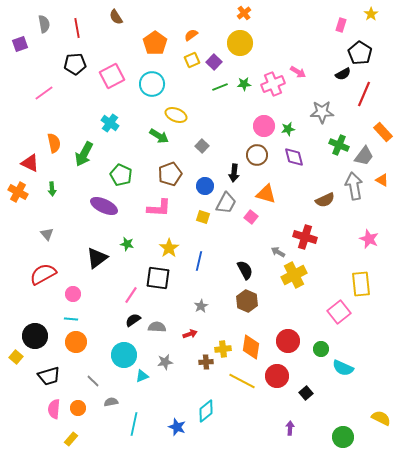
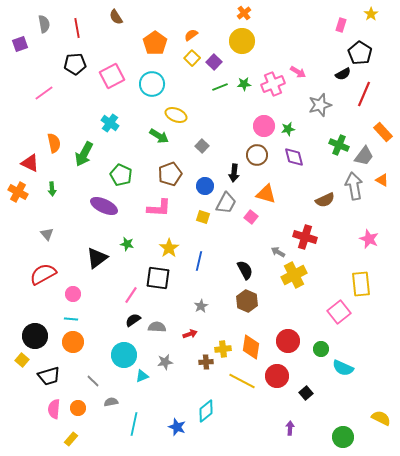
yellow circle at (240, 43): moved 2 px right, 2 px up
yellow square at (192, 60): moved 2 px up; rotated 21 degrees counterclockwise
gray star at (322, 112): moved 2 px left, 7 px up; rotated 15 degrees counterclockwise
orange circle at (76, 342): moved 3 px left
yellow square at (16, 357): moved 6 px right, 3 px down
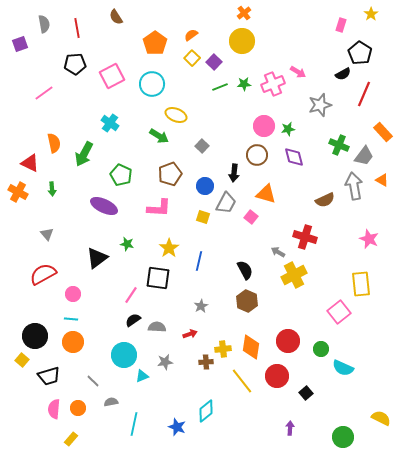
yellow line at (242, 381): rotated 24 degrees clockwise
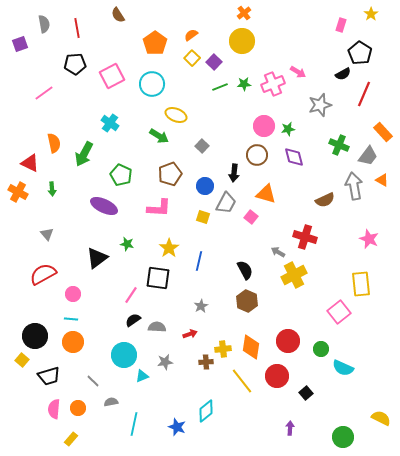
brown semicircle at (116, 17): moved 2 px right, 2 px up
gray trapezoid at (364, 156): moved 4 px right
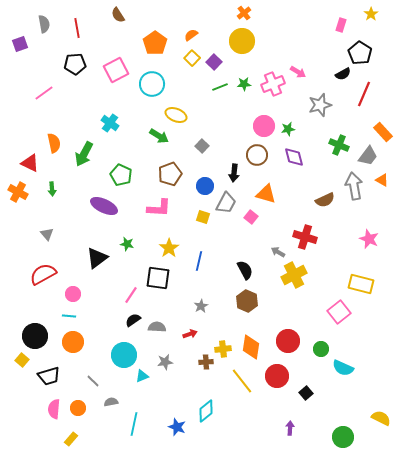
pink square at (112, 76): moved 4 px right, 6 px up
yellow rectangle at (361, 284): rotated 70 degrees counterclockwise
cyan line at (71, 319): moved 2 px left, 3 px up
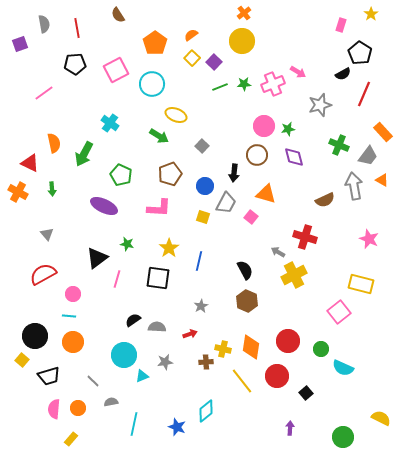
pink line at (131, 295): moved 14 px left, 16 px up; rotated 18 degrees counterclockwise
yellow cross at (223, 349): rotated 21 degrees clockwise
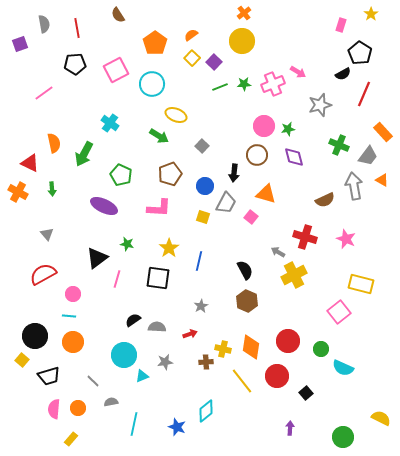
pink star at (369, 239): moved 23 px left
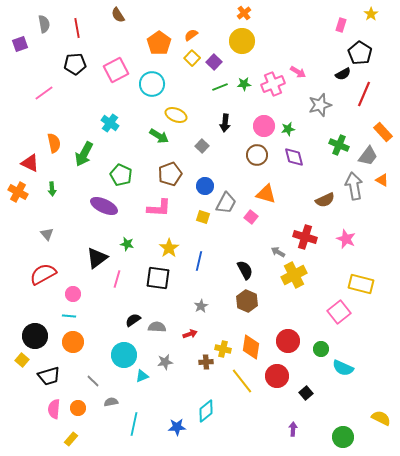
orange pentagon at (155, 43): moved 4 px right
black arrow at (234, 173): moved 9 px left, 50 px up
blue star at (177, 427): rotated 24 degrees counterclockwise
purple arrow at (290, 428): moved 3 px right, 1 px down
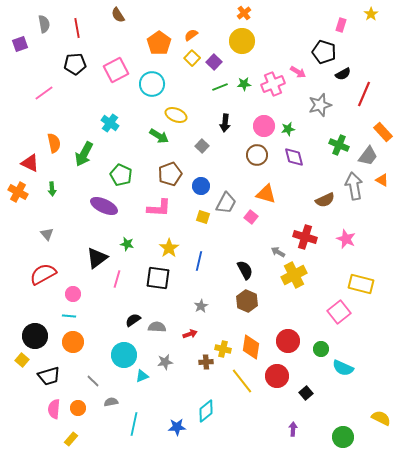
black pentagon at (360, 53): moved 36 px left, 1 px up; rotated 15 degrees counterclockwise
blue circle at (205, 186): moved 4 px left
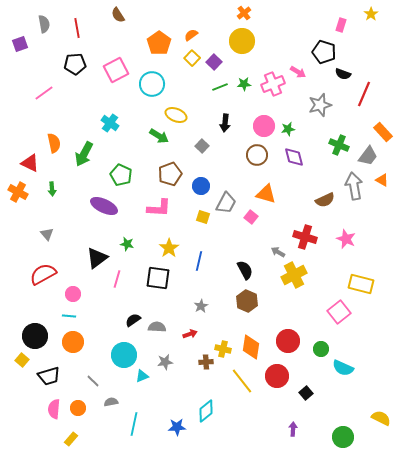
black semicircle at (343, 74): rotated 49 degrees clockwise
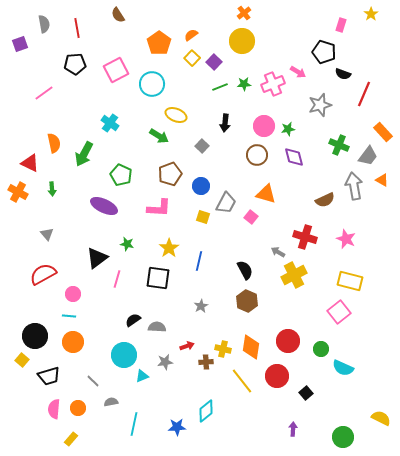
yellow rectangle at (361, 284): moved 11 px left, 3 px up
red arrow at (190, 334): moved 3 px left, 12 px down
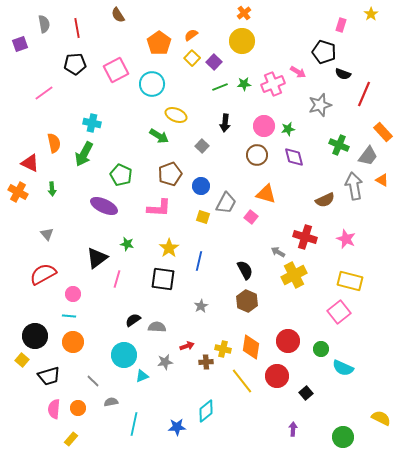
cyan cross at (110, 123): moved 18 px left; rotated 24 degrees counterclockwise
black square at (158, 278): moved 5 px right, 1 px down
